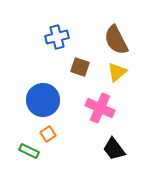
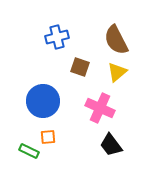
blue circle: moved 1 px down
orange square: moved 3 px down; rotated 28 degrees clockwise
black trapezoid: moved 3 px left, 4 px up
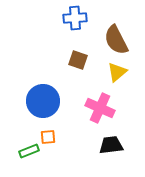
blue cross: moved 18 px right, 19 px up; rotated 10 degrees clockwise
brown square: moved 2 px left, 7 px up
black trapezoid: rotated 120 degrees clockwise
green rectangle: rotated 48 degrees counterclockwise
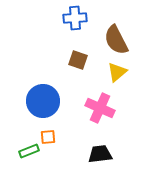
black trapezoid: moved 11 px left, 9 px down
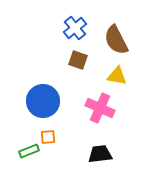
blue cross: moved 10 px down; rotated 35 degrees counterclockwise
yellow triangle: moved 4 px down; rotated 50 degrees clockwise
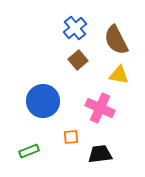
brown square: rotated 30 degrees clockwise
yellow triangle: moved 2 px right, 1 px up
orange square: moved 23 px right
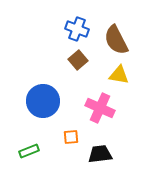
blue cross: moved 2 px right, 1 px down; rotated 30 degrees counterclockwise
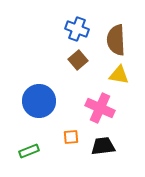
brown semicircle: rotated 24 degrees clockwise
blue circle: moved 4 px left
black trapezoid: moved 3 px right, 8 px up
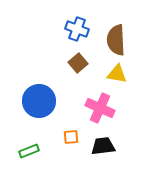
brown square: moved 3 px down
yellow triangle: moved 2 px left, 1 px up
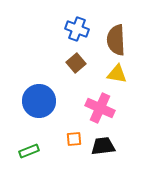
brown square: moved 2 px left
orange square: moved 3 px right, 2 px down
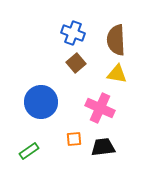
blue cross: moved 4 px left, 4 px down
blue circle: moved 2 px right, 1 px down
black trapezoid: moved 1 px down
green rectangle: rotated 12 degrees counterclockwise
